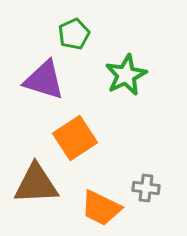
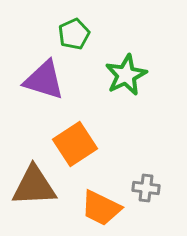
orange square: moved 6 px down
brown triangle: moved 2 px left, 2 px down
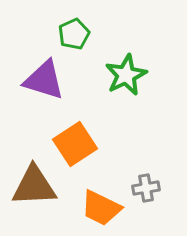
gray cross: rotated 16 degrees counterclockwise
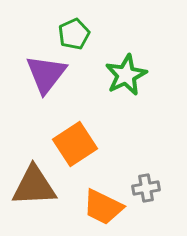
purple triangle: moved 2 px right, 6 px up; rotated 51 degrees clockwise
orange trapezoid: moved 2 px right, 1 px up
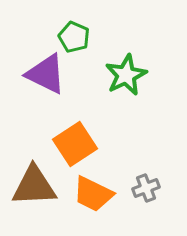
green pentagon: moved 3 px down; rotated 24 degrees counterclockwise
purple triangle: rotated 42 degrees counterclockwise
gray cross: rotated 12 degrees counterclockwise
orange trapezoid: moved 10 px left, 13 px up
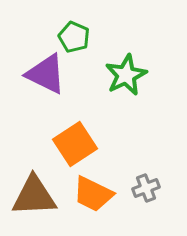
brown triangle: moved 10 px down
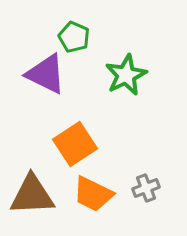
brown triangle: moved 2 px left, 1 px up
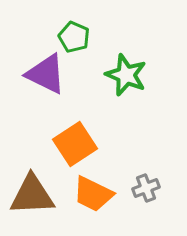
green star: rotated 24 degrees counterclockwise
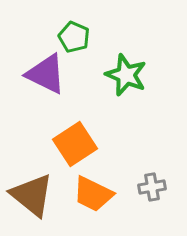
gray cross: moved 6 px right, 1 px up; rotated 12 degrees clockwise
brown triangle: rotated 42 degrees clockwise
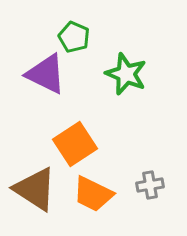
green star: moved 1 px up
gray cross: moved 2 px left, 2 px up
brown triangle: moved 3 px right, 6 px up; rotated 6 degrees counterclockwise
